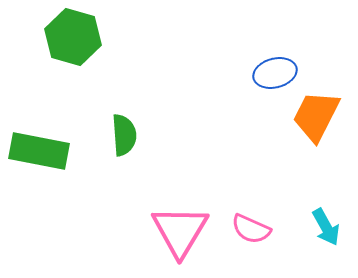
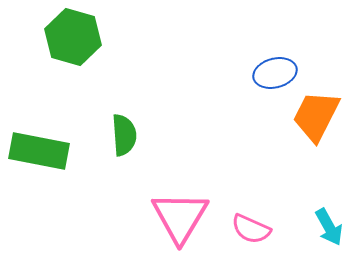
cyan arrow: moved 3 px right
pink triangle: moved 14 px up
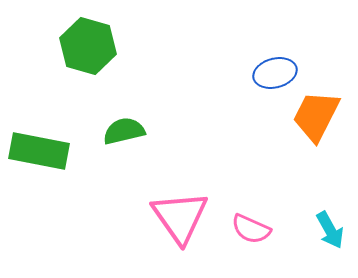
green hexagon: moved 15 px right, 9 px down
green semicircle: moved 4 px up; rotated 99 degrees counterclockwise
pink triangle: rotated 6 degrees counterclockwise
cyan arrow: moved 1 px right, 3 px down
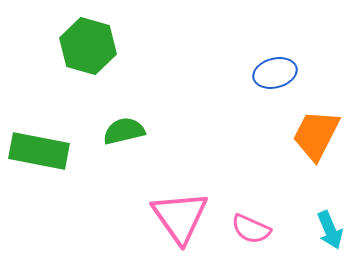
orange trapezoid: moved 19 px down
cyan arrow: rotated 6 degrees clockwise
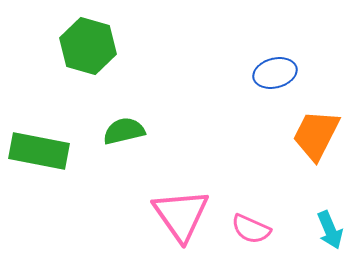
pink triangle: moved 1 px right, 2 px up
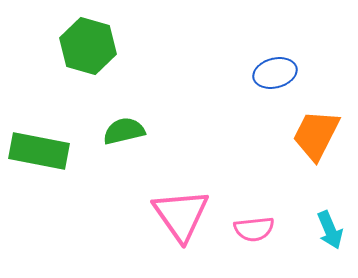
pink semicircle: moved 3 px right; rotated 30 degrees counterclockwise
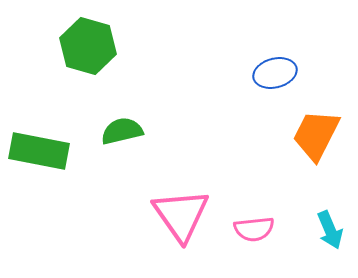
green semicircle: moved 2 px left
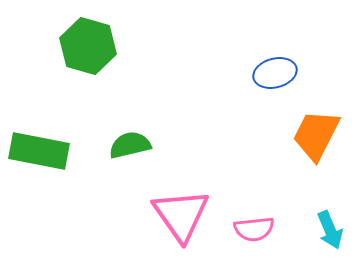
green semicircle: moved 8 px right, 14 px down
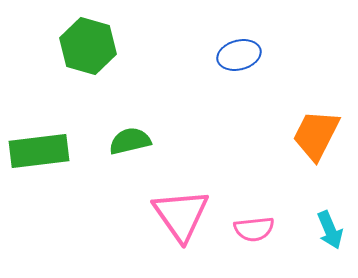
blue ellipse: moved 36 px left, 18 px up
green semicircle: moved 4 px up
green rectangle: rotated 18 degrees counterclockwise
